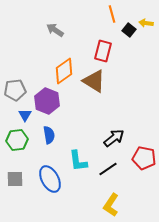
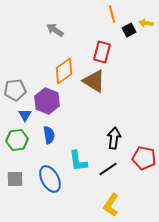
black square: rotated 24 degrees clockwise
red rectangle: moved 1 px left, 1 px down
black arrow: rotated 45 degrees counterclockwise
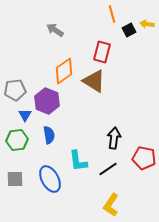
yellow arrow: moved 1 px right, 1 px down
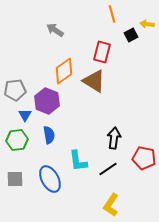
black square: moved 2 px right, 5 px down
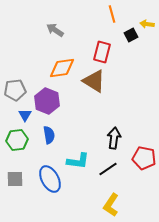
orange diamond: moved 2 px left, 3 px up; rotated 28 degrees clockwise
cyan L-shape: rotated 75 degrees counterclockwise
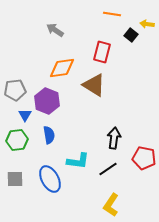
orange line: rotated 66 degrees counterclockwise
black square: rotated 24 degrees counterclockwise
brown triangle: moved 4 px down
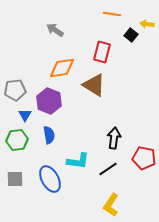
purple hexagon: moved 2 px right
